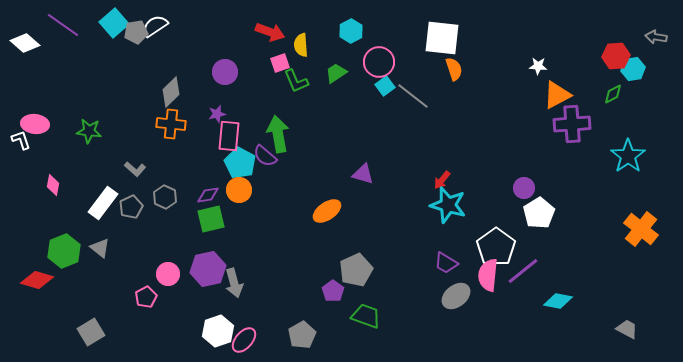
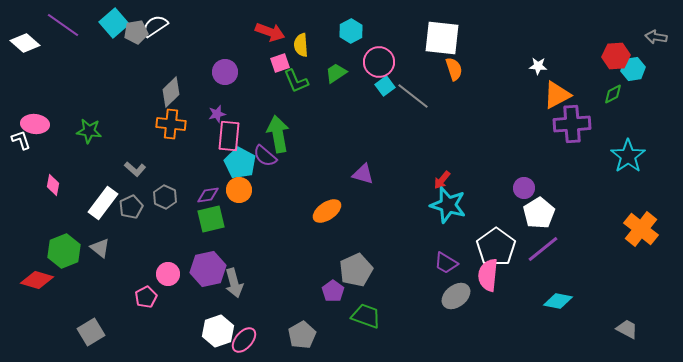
purple line at (523, 271): moved 20 px right, 22 px up
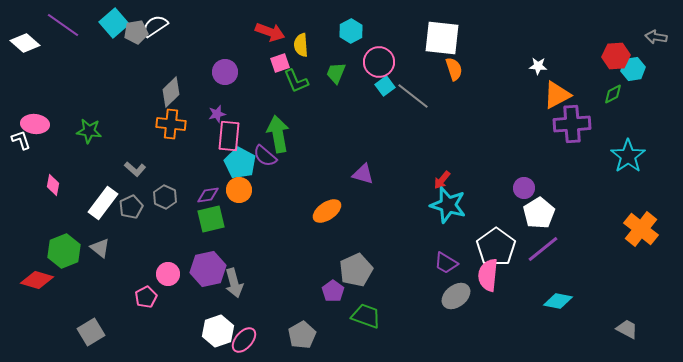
green trapezoid at (336, 73): rotated 35 degrees counterclockwise
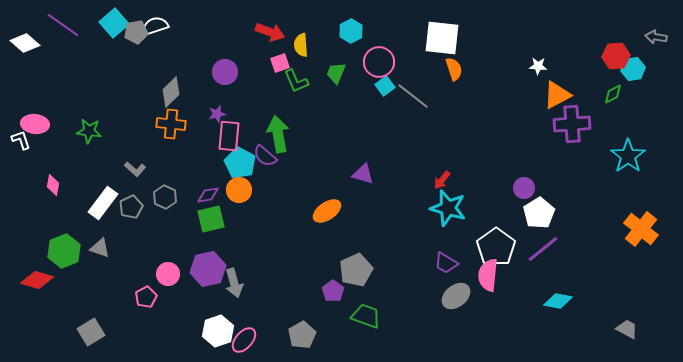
white semicircle at (155, 26): rotated 16 degrees clockwise
cyan star at (448, 205): moved 3 px down
gray triangle at (100, 248): rotated 20 degrees counterclockwise
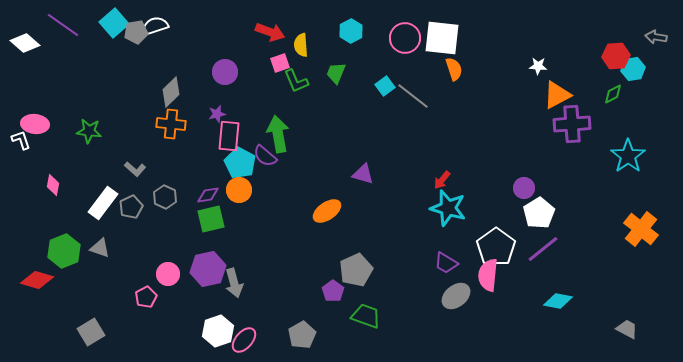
pink circle at (379, 62): moved 26 px right, 24 px up
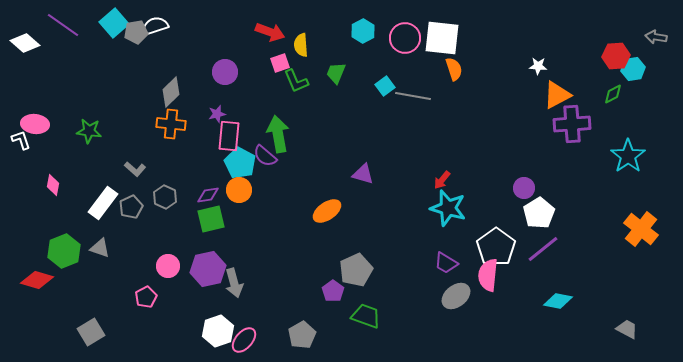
cyan hexagon at (351, 31): moved 12 px right
gray line at (413, 96): rotated 28 degrees counterclockwise
pink circle at (168, 274): moved 8 px up
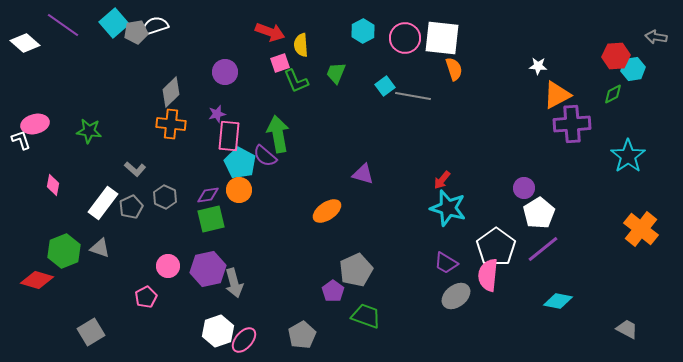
pink ellipse at (35, 124): rotated 20 degrees counterclockwise
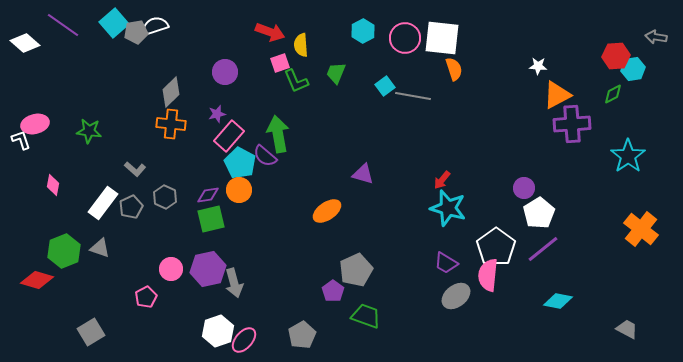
pink rectangle at (229, 136): rotated 36 degrees clockwise
pink circle at (168, 266): moved 3 px right, 3 px down
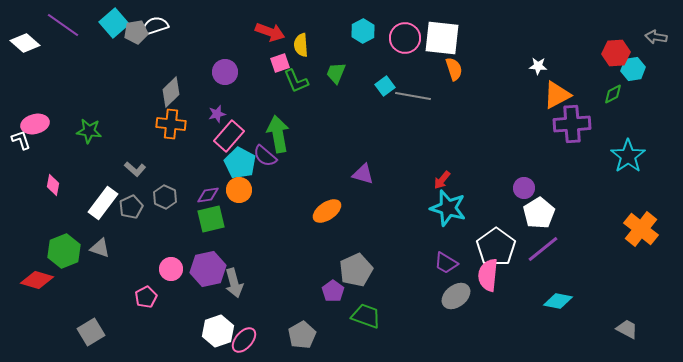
red hexagon at (616, 56): moved 3 px up
